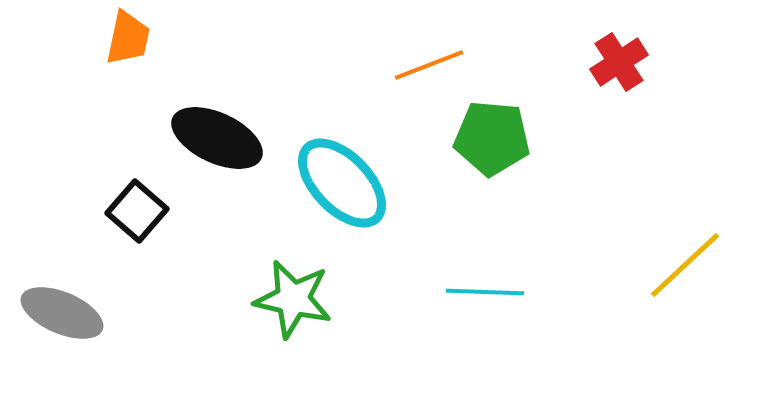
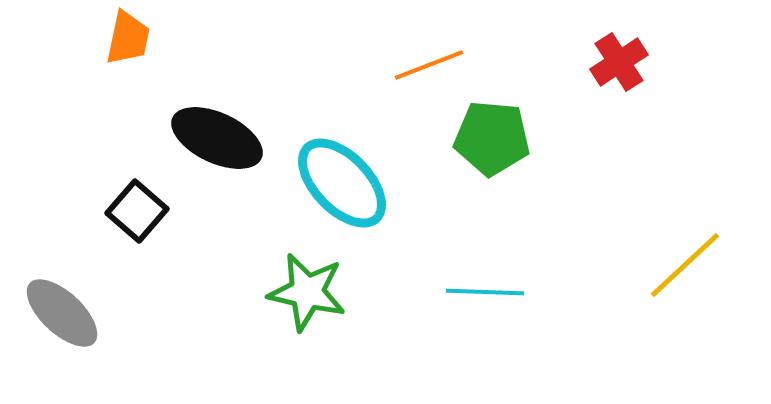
green star: moved 14 px right, 7 px up
gray ellipse: rotated 20 degrees clockwise
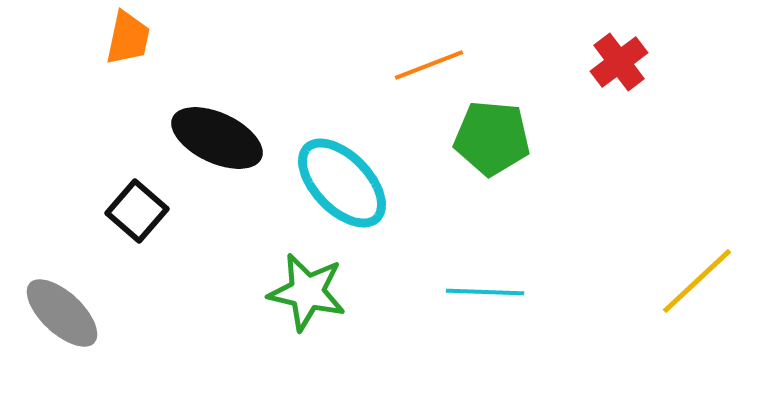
red cross: rotated 4 degrees counterclockwise
yellow line: moved 12 px right, 16 px down
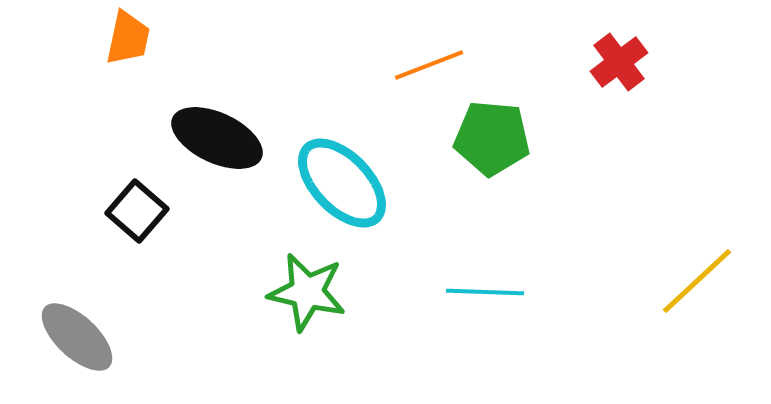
gray ellipse: moved 15 px right, 24 px down
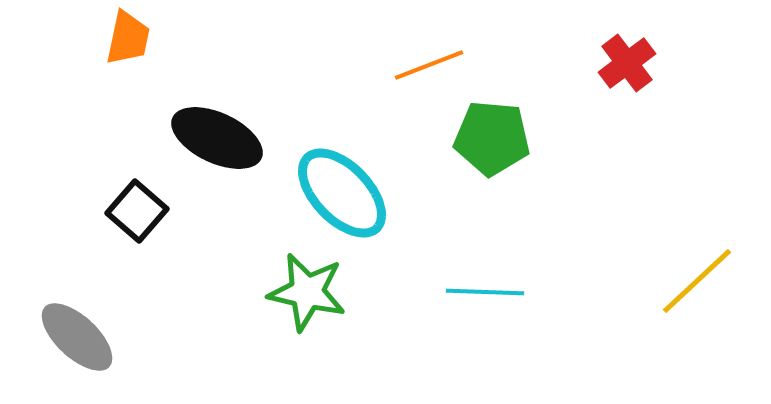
red cross: moved 8 px right, 1 px down
cyan ellipse: moved 10 px down
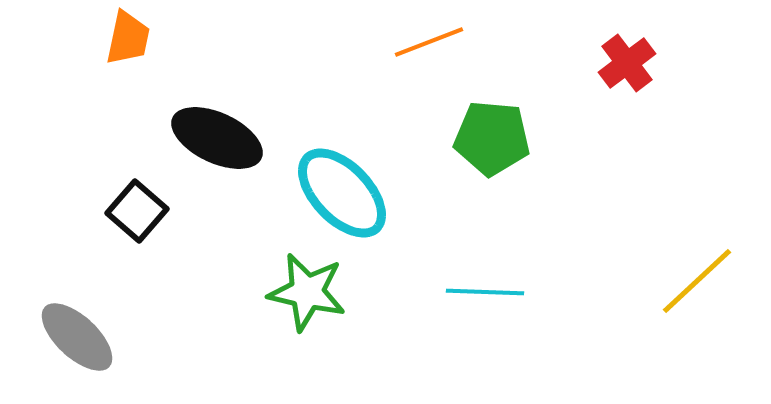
orange line: moved 23 px up
